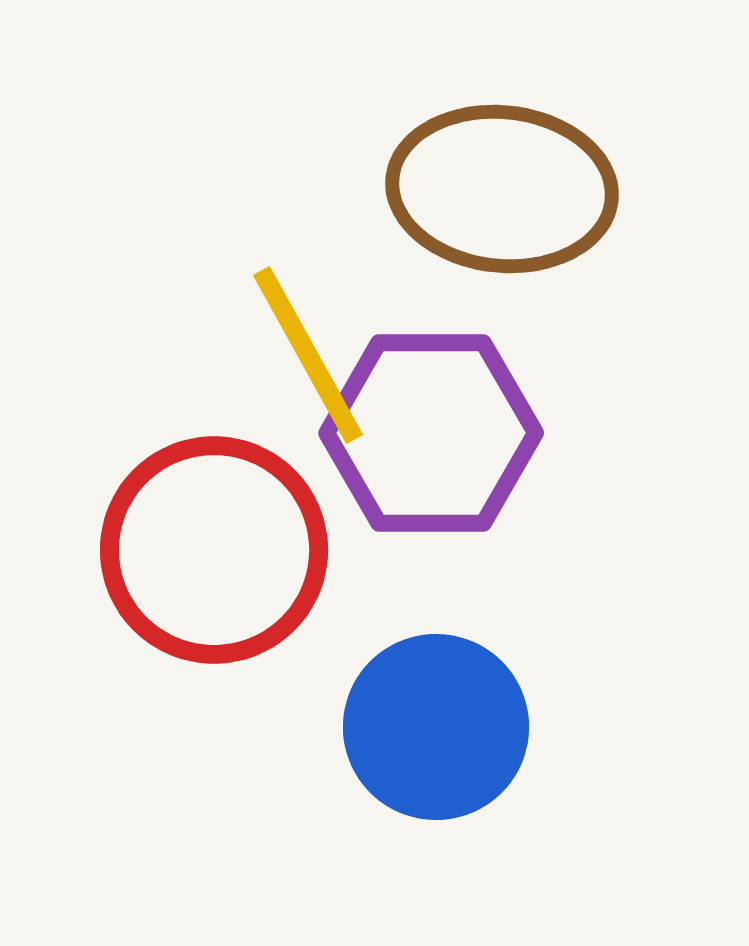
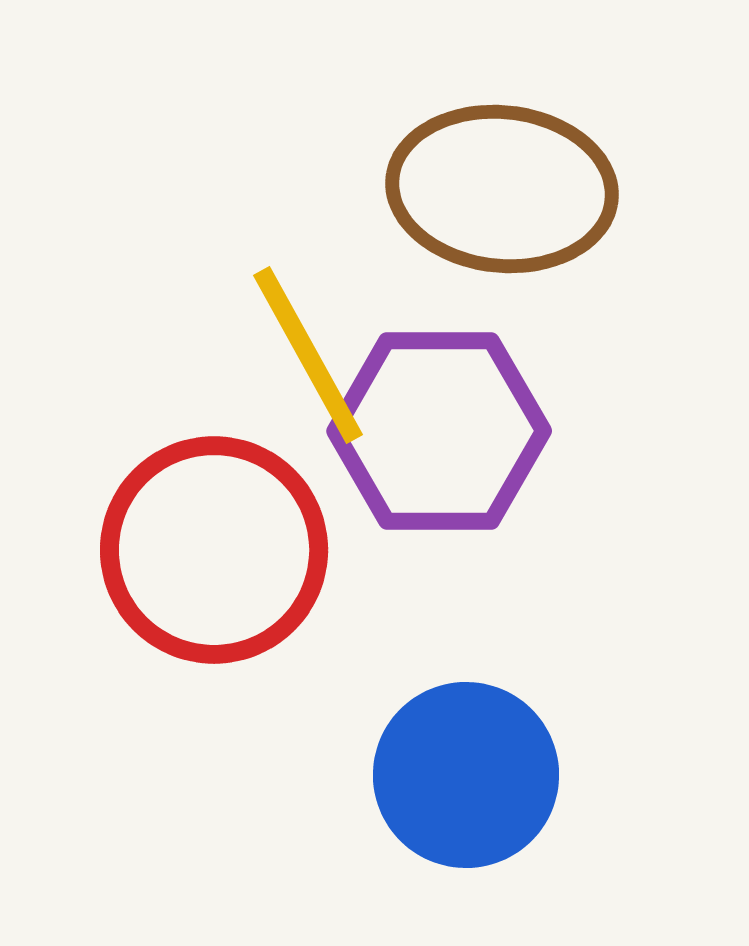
purple hexagon: moved 8 px right, 2 px up
blue circle: moved 30 px right, 48 px down
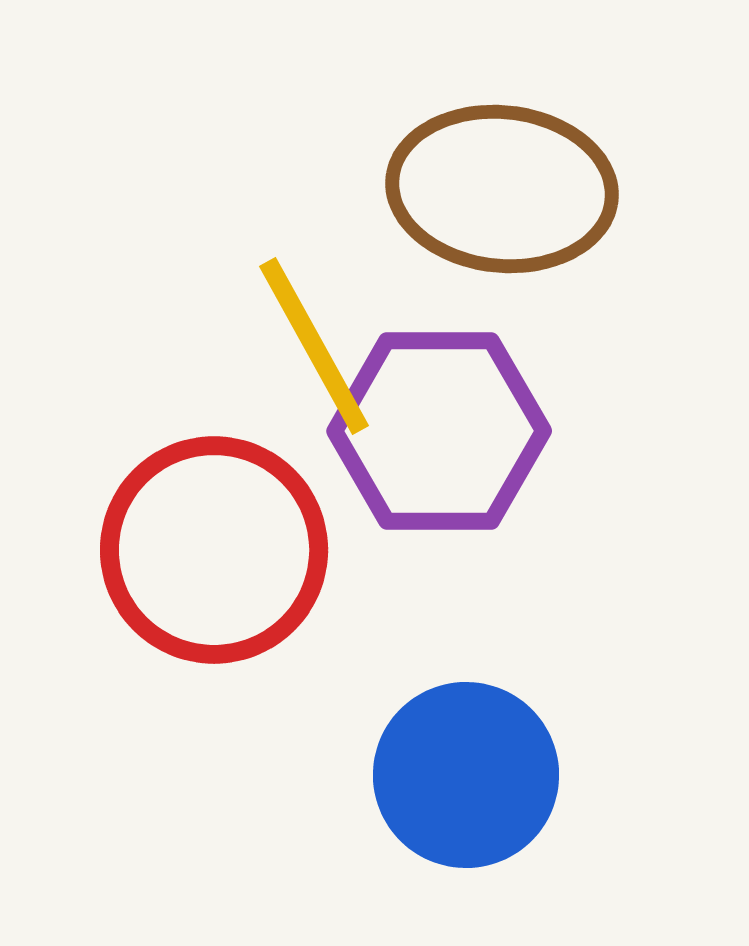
yellow line: moved 6 px right, 9 px up
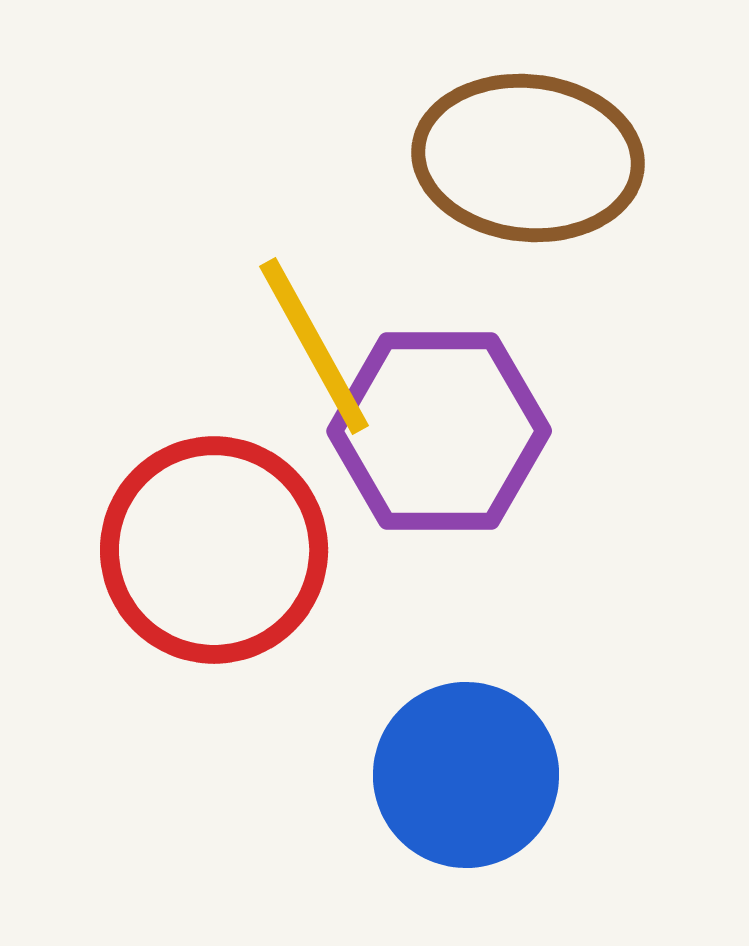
brown ellipse: moved 26 px right, 31 px up
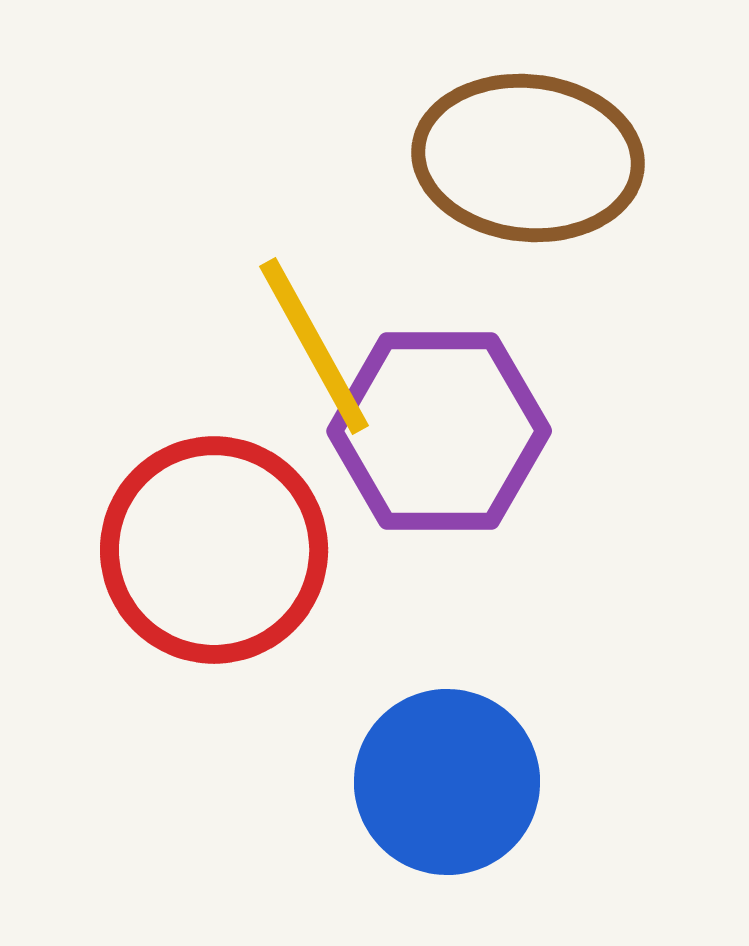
blue circle: moved 19 px left, 7 px down
